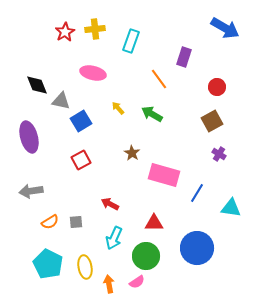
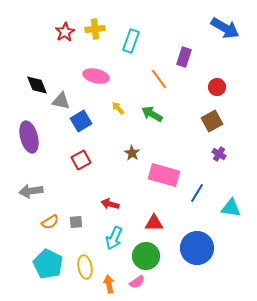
pink ellipse: moved 3 px right, 3 px down
red arrow: rotated 12 degrees counterclockwise
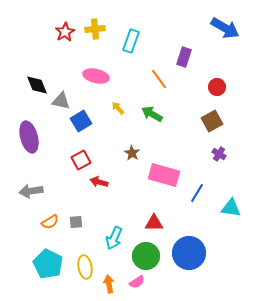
red arrow: moved 11 px left, 22 px up
blue circle: moved 8 px left, 5 px down
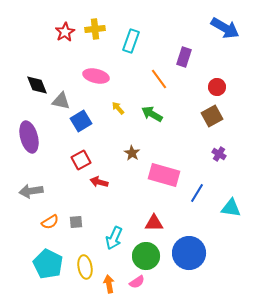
brown square: moved 5 px up
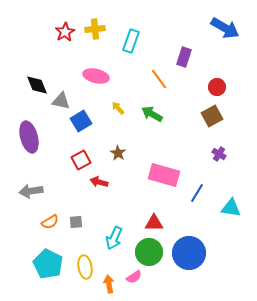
brown star: moved 14 px left
green circle: moved 3 px right, 4 px up
pink semicircle: moved 3 px left, 5 px up
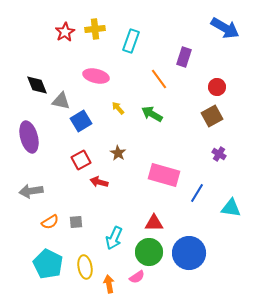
pink semicircle: moved 3 px right
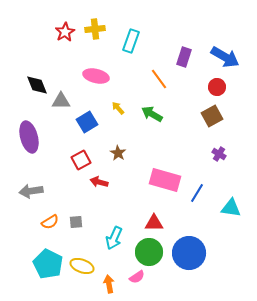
blue arrow: moved 29 px down
gray triangle: rotated 12 degrees counterclockwise
blue square: moved 6 px right, 1 px down
pink rectangle: moved 1 px right, 5 px down
yellow ellipse: moved 3 px left, 1 px up; rotated 60 degrees counterclockwise
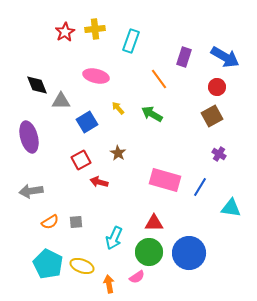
blue line: moved 3 px right, 6 px up
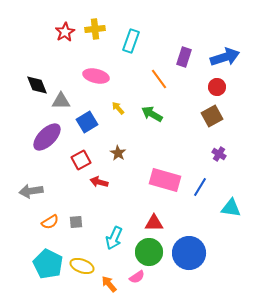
blue arrow: rotated 48 degrees counterclockwise
purple ellipse: moved 18 px right; rotated 60 degrees clockwise
orange arrow: rotated 30 degrees counterclockwise
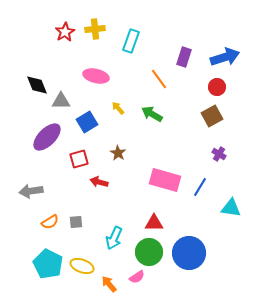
red square: moved 2 px left, 1 px up; rotated 12 degrees clockwise
